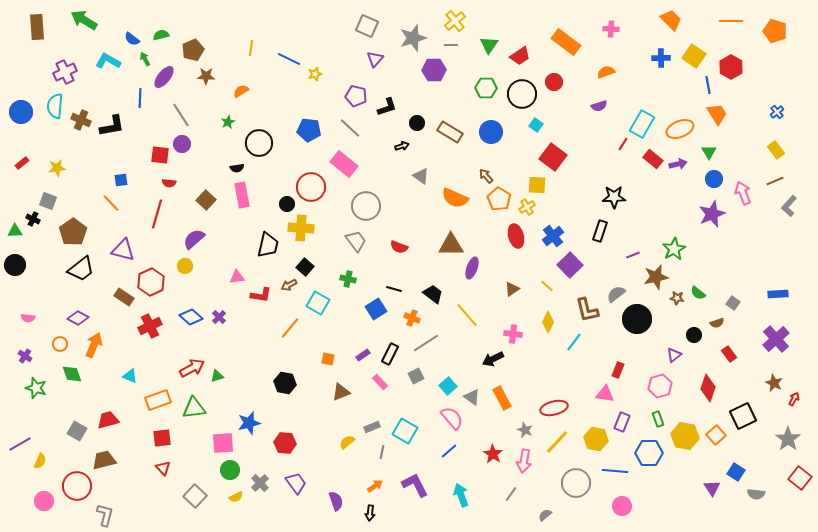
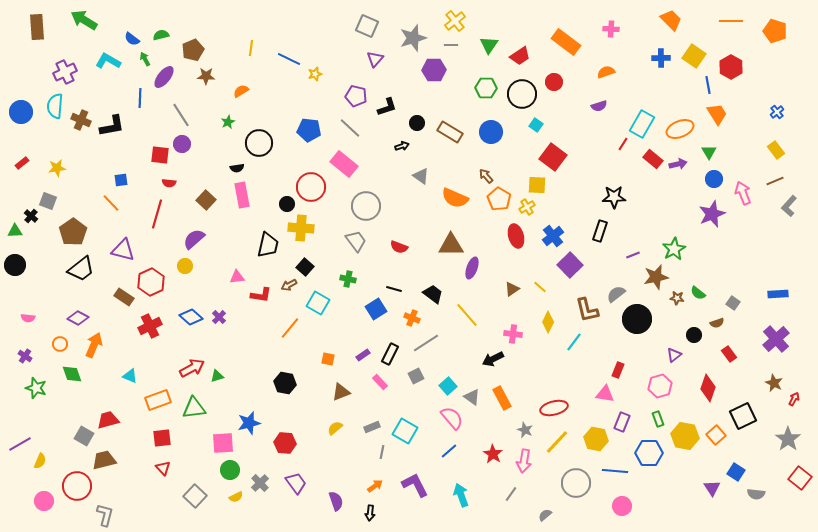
black cross at (33, 219): moved 2 px left, 3 px up; rotated 16 degrees clockwise
yellow line at (547, 286): moved 7 px left, 1 px down
gray square at (77, 431): moved 7 px right, 5 px down
yellow semicircle at (347, 442): moved 12 px left, 14 px up
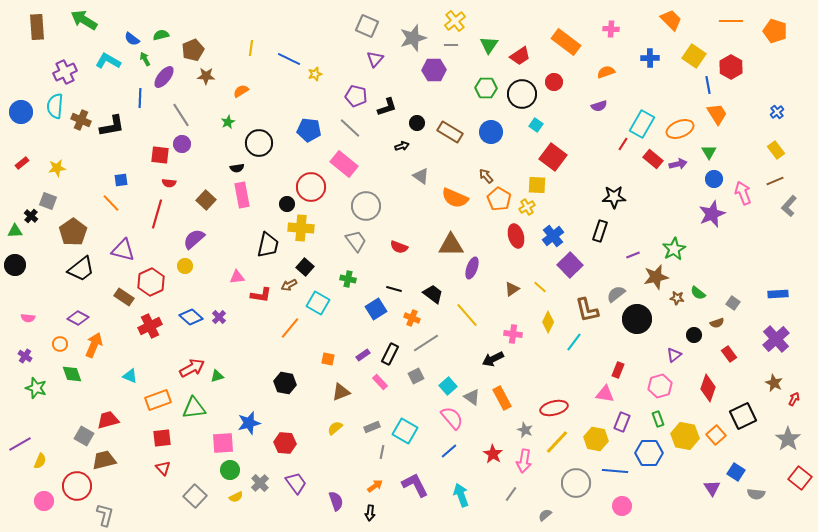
blue cross at (661, 58): moved 11 px left
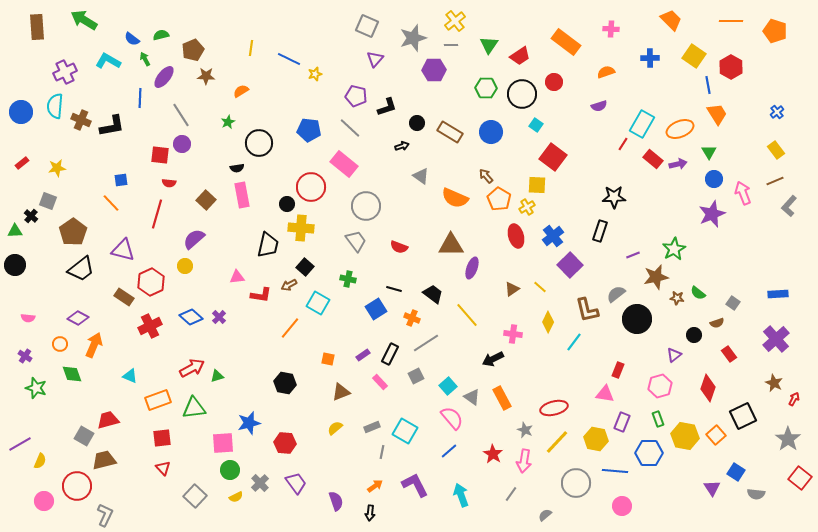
gray L-shape at (105, 515): rotated 10 degrees clockwise
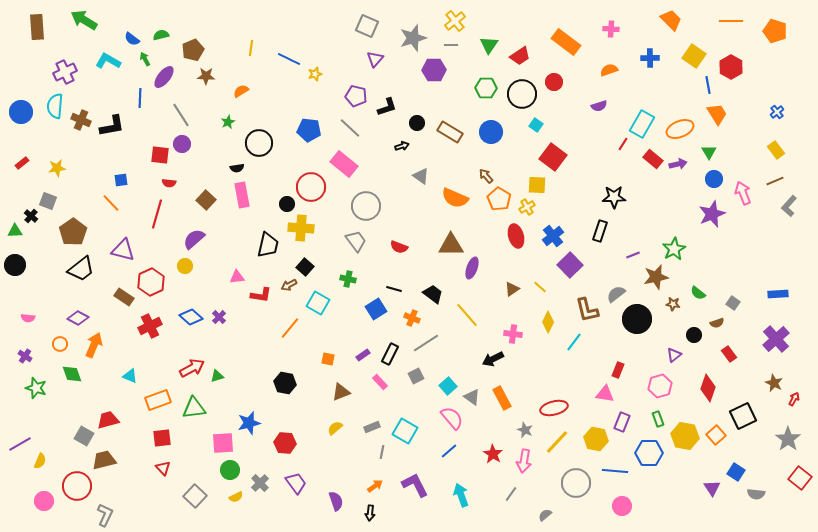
orange semicircle at (606, 72): moved 3 px right, 2 px up
brown star at (677, 298): moved 4 px left, 6 px down
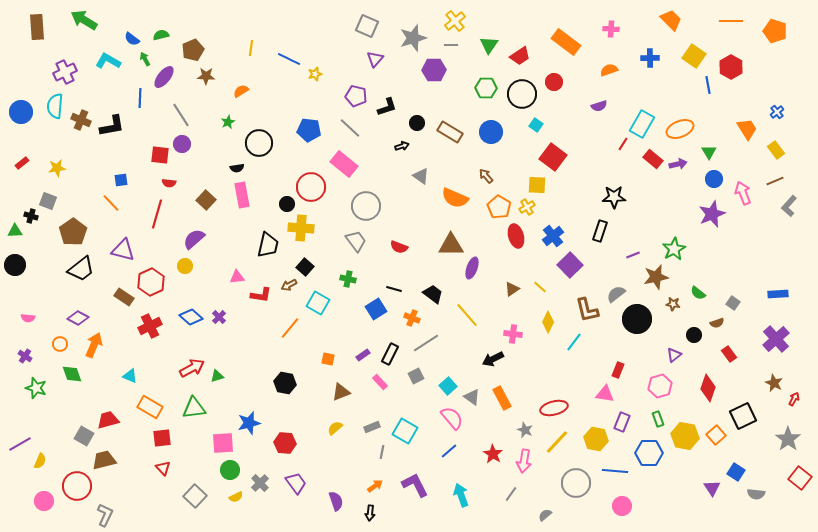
orange trapezoid at (717, 114): moved 30 px right, 15 px down
orange pentagon at (499, 199): moved 8 px down
black cross at (31, 216): rotated 24 degrees counterclockwise
orange rectangle at (158, 400): moved 8 px left, 7 px down; rotated 50 degrees clockwise
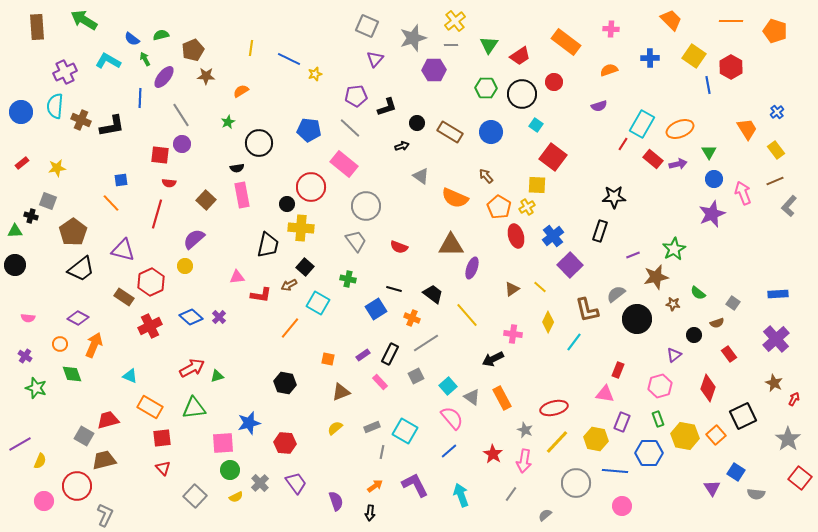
purple pentagon at (356, 96): rotated 20 degrees counterclockwise
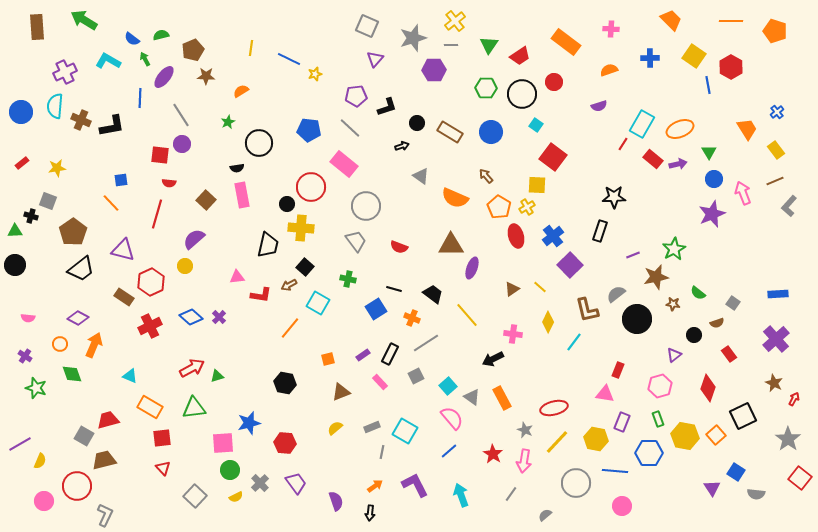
orange square at (328, 359): rotated 24 degrees counterclockwise
